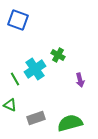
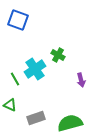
purple arrow: moved 1 px right
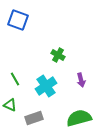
cyan cross: moved 11 px right, 17 px down
gray rectangle: moved 2 px left
green semicircle: moved 9 px right, 5 px up
